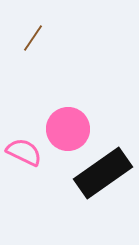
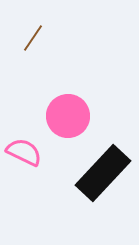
pink circle: moved 13 px up
black rectangle: rotated 12 degrees counterclockwise
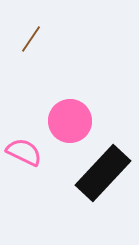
brown line: moved 2 px left, 1 px down
pink circle: moved 2 px right, 5 px down
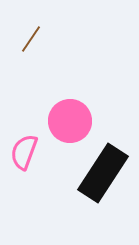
pink semicircle: rotated 96 degrees counterclockwise
black rectangle: rotated 10 degrees counterclockwise
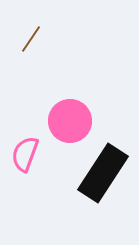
pink semicircle: moved 1 px right, 2 px down
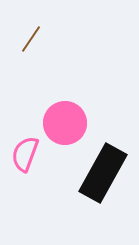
pink circle: moved 5 px left, 2 px down
black rectangle: rotated 4 degrees counterclockwise
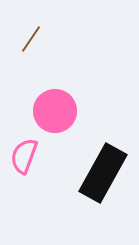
pink circle: moved 10 px left, 12 px up
pink semicircle: moved 1 px left, 2 px down
